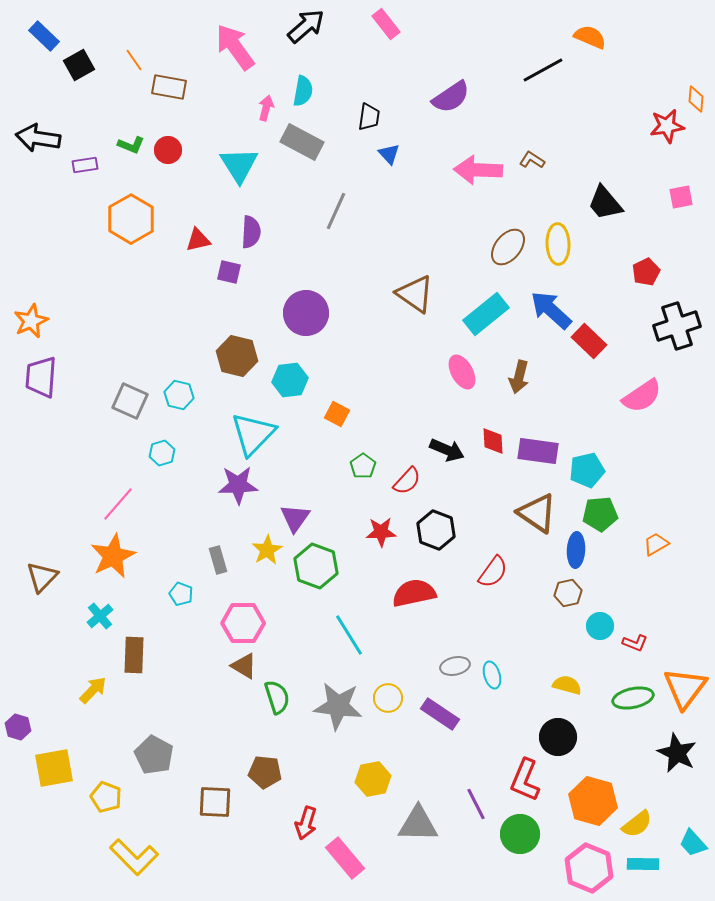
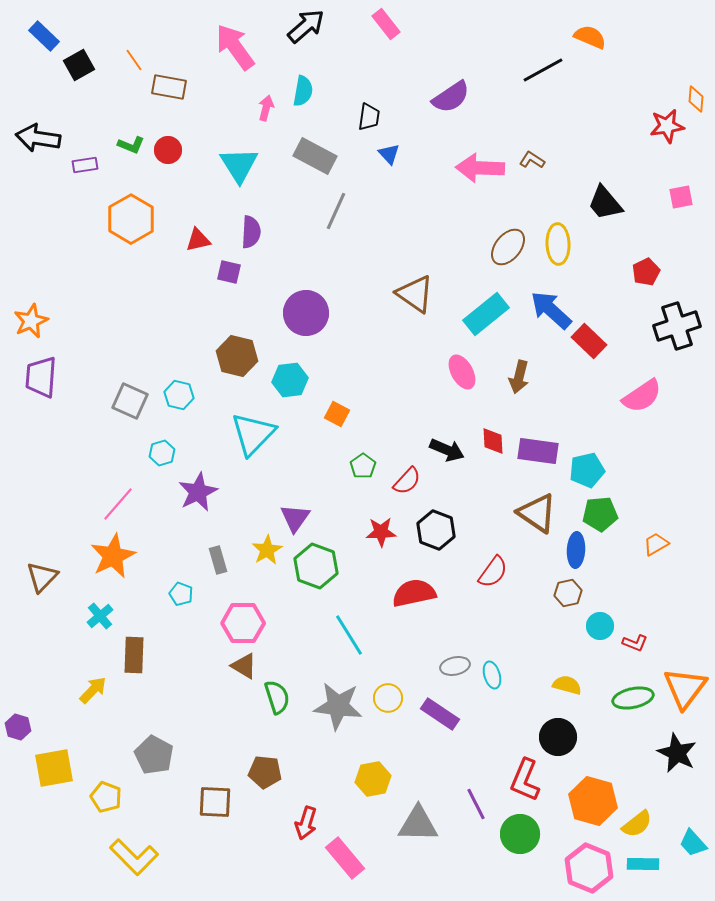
gray rectangle at (302, 142): moved 13 px right, 14 px down
pink arrow at (478, 170): moved 2 px right, 2 px up
purple star at (238, 485): moved 40 px left, 7 px down; rotated 24 degrees counterclockwise
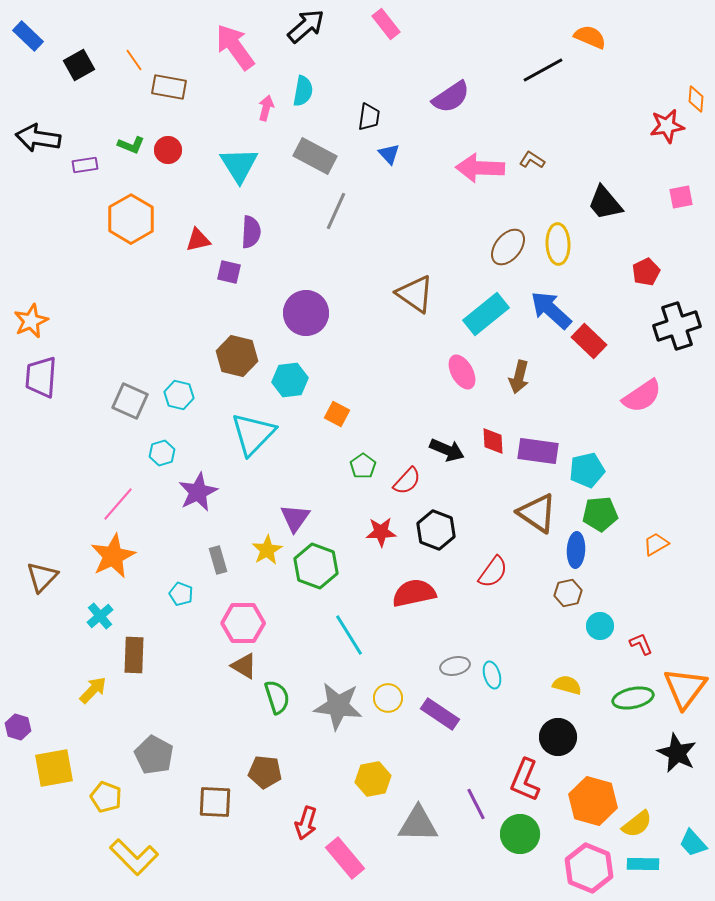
blue rectangle at (44, 36): moved 16 px left
red L-shape at (635, 643): moved 6 px right, 1 px down; rotated 135 degrees counterclockwise
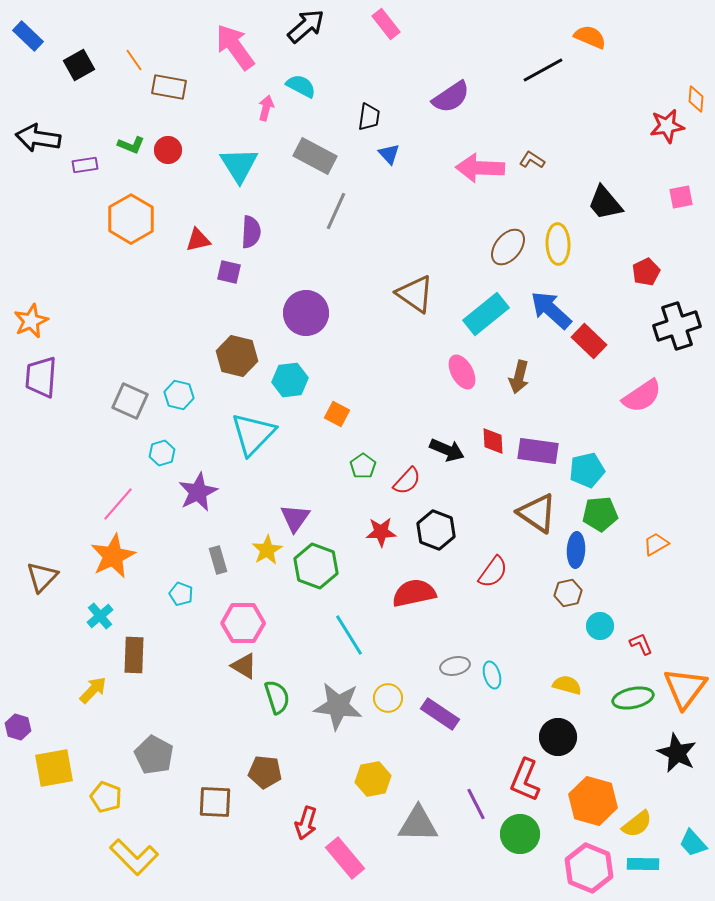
cyan semicircle at (303, 91): moved 2 px left, 5 px up; rotated 72 degrees counterclockwise
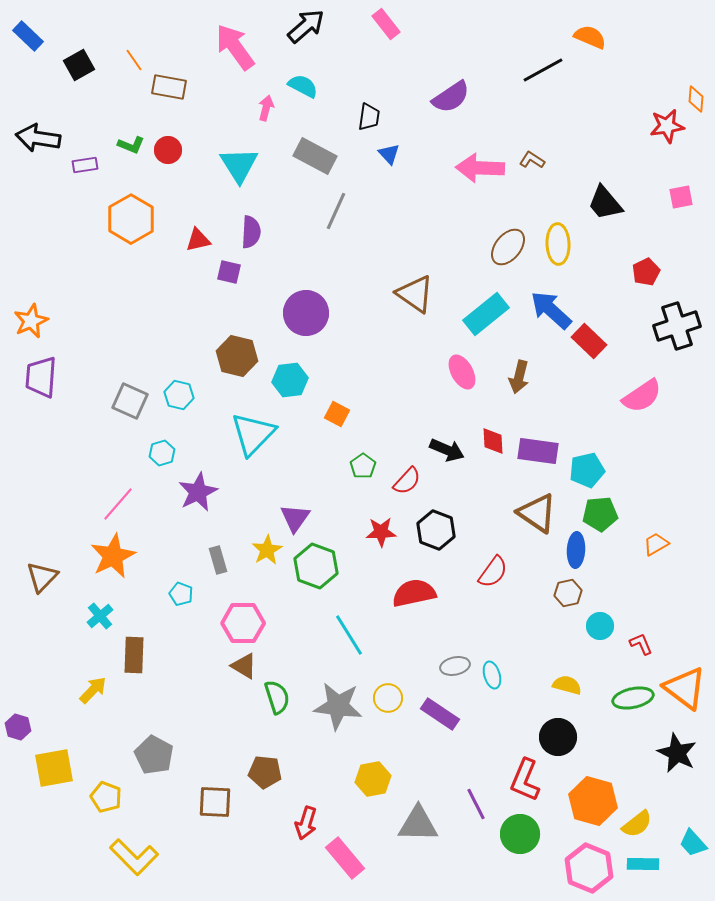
cyan semicircle at (301, 86): moved 2 px right
orange triangle at (685, 688): rotated 30 degrees counterclockwise
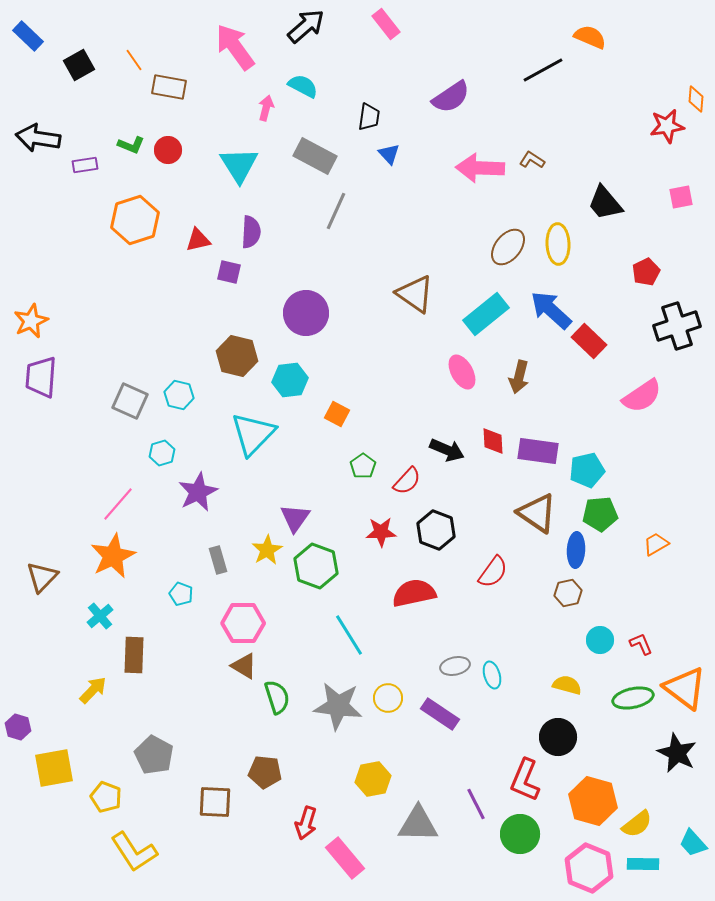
orange hexagon at (131, 219): moved 4 px right, 1 px down; rotated 12 degrees clockwise
cyan circle at (600, 626): moved 14 px down
yellow L-shape at (134, 857): moved 5 px up; rotated 12 degrees clockwise
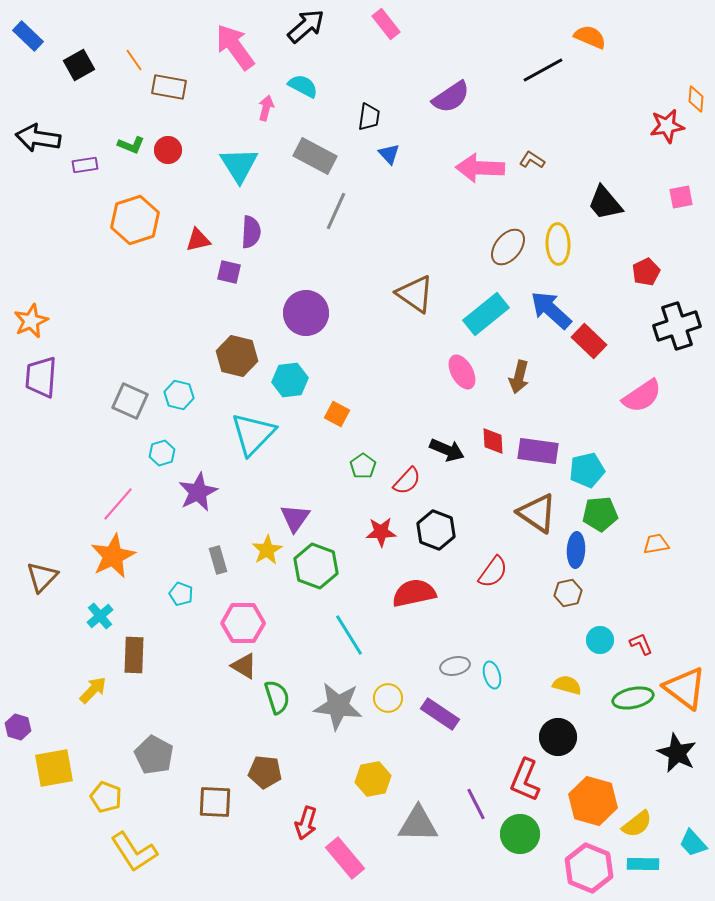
orange trapezoid at (656, 544): rotated 20 degrees clockwise
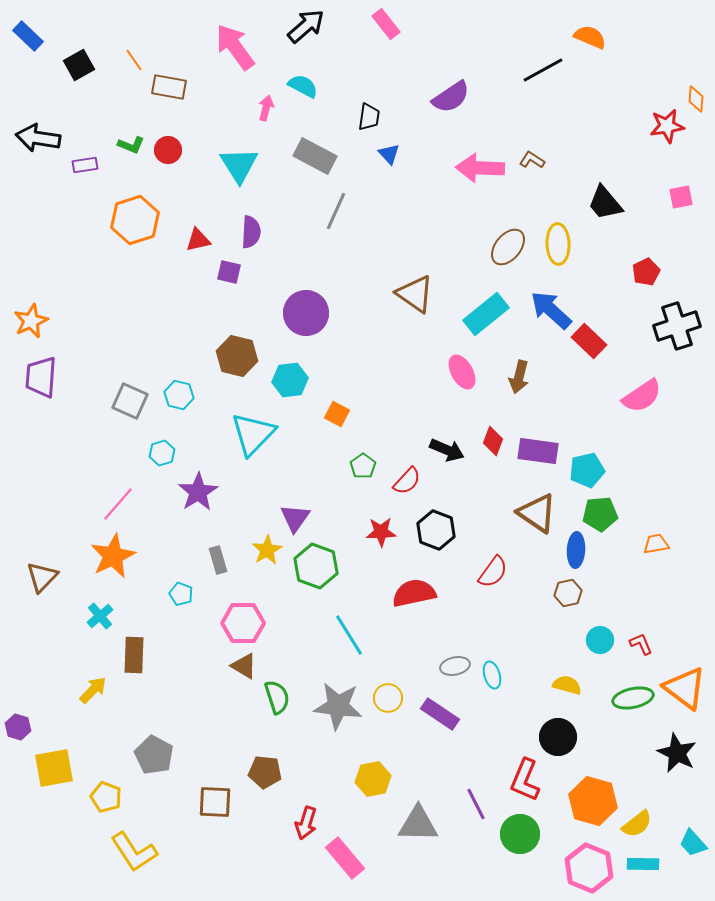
red diamond at (493, 441): rotated 24 degrees clockwise
purple star at (198, 492): rotated 6 degrees counterclockwise
